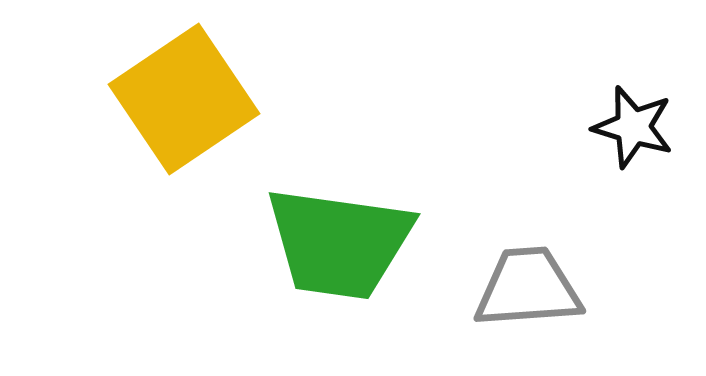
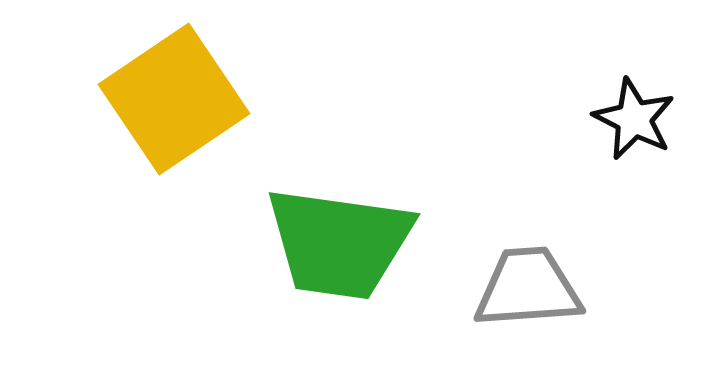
yellow square: moved 10 px left
black star: moved 1 px right, 8 px up; rotated 10 degrees clockwise
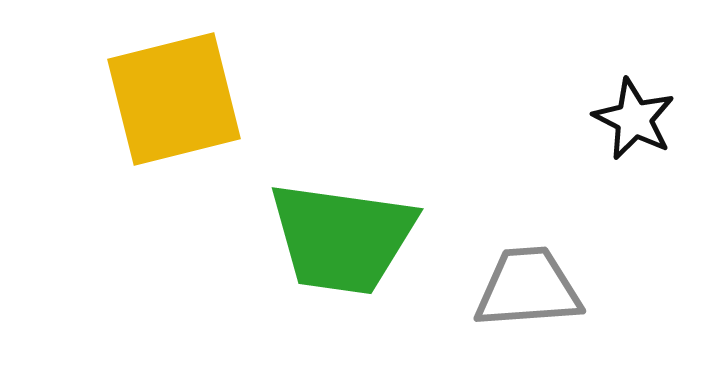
yellow square: rotated 20 degrees clockwise
green trapezoid: moved 3 px right, 5 px up
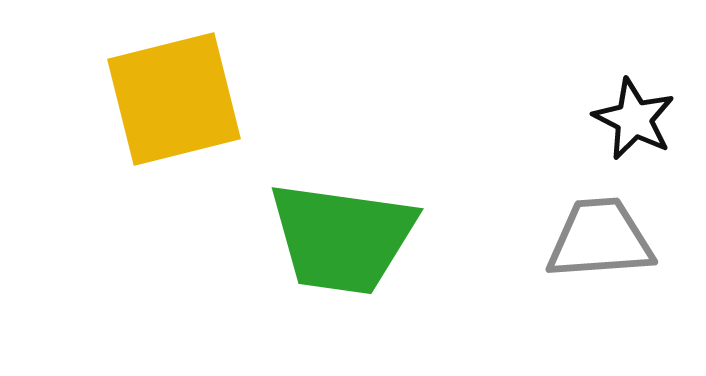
gray trapezoid: moved 72 px right, 49 px up
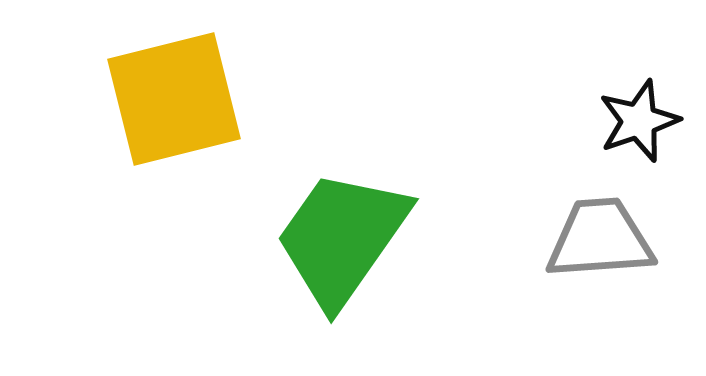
black star: moved 5 px right, 2 px down; rotated 26 degrees clockwise
green trapezoid: rotated 117 degrees clockwise
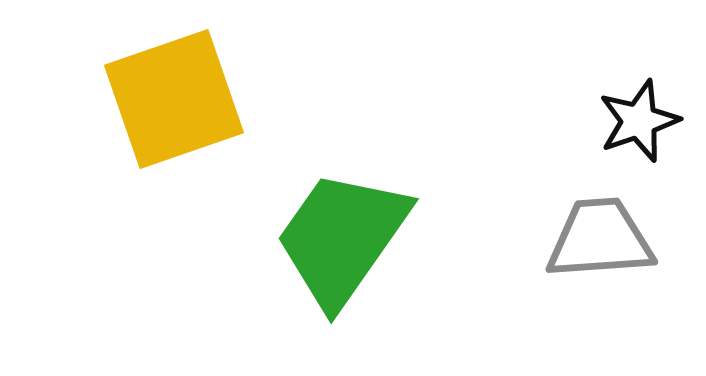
yellow square: rotated 5 degrees counterclockwise
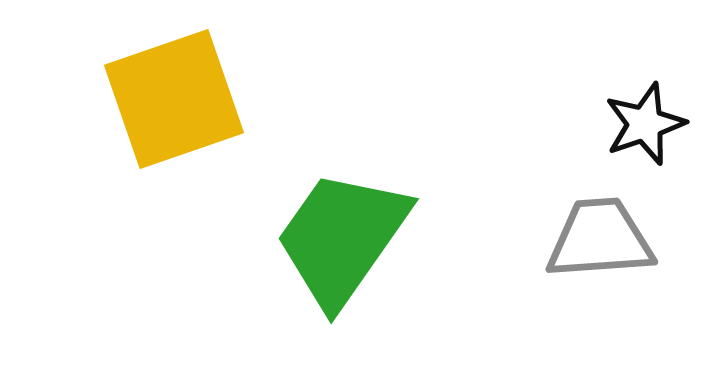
black star: moved 6 px right, 3 px down
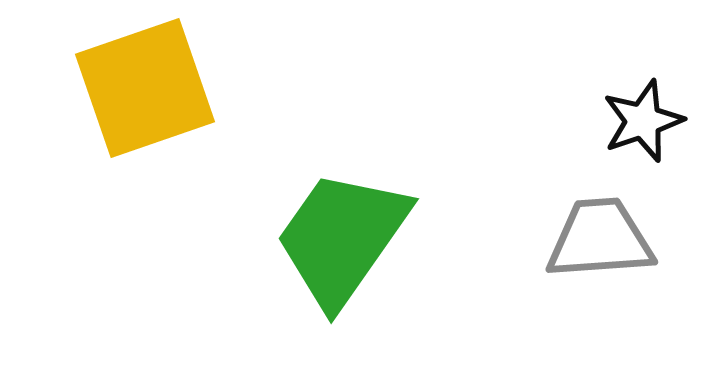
yellow square: moved 29 px left, 11 px up
black star: moved 2 px left, 3 px up
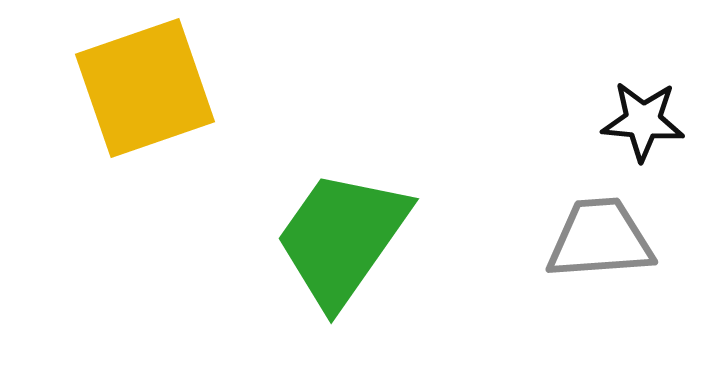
black star: rotated 24 degrees clockwise
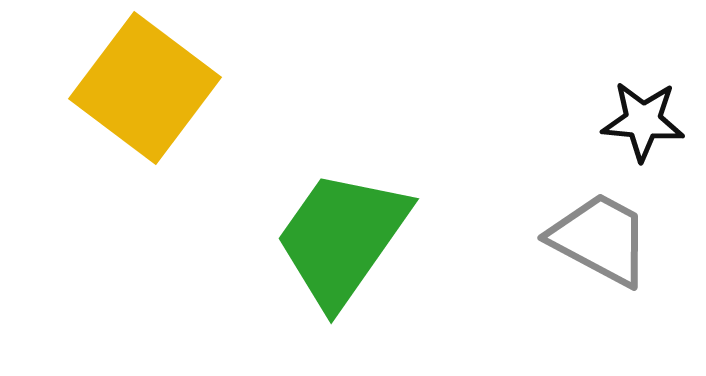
yellow square: rotated 34 degrees counterclockwise
gray trapezoid: rotated 32 degrees clockwise
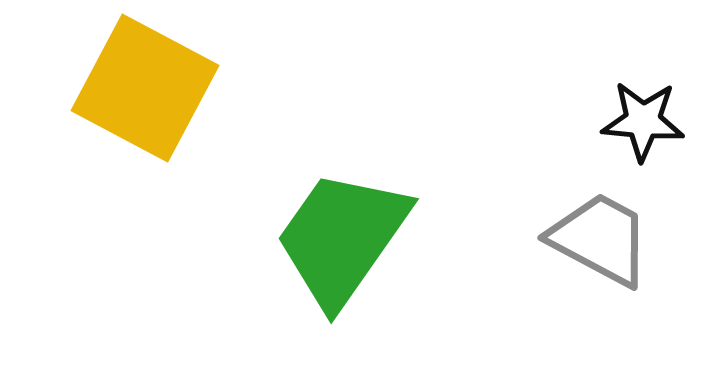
yellow square: rotated 9 degrees counterclockwise
